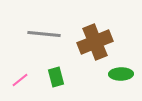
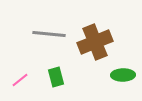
gray line: moved 5 px right
green ellipse: moved 2 px right, 1 px down
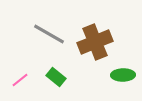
gray line: rotated 24 degrees clockwise
green rectangle: rotated 36 degrees counterclockwise
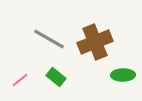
gray line: moved 5 px down
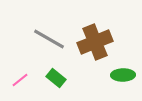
green rectangle: moved 1 px down
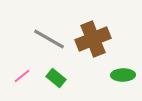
brown cross: moved 2 px left, 3 px up
pink line: moved 2 px right, 4 px up
